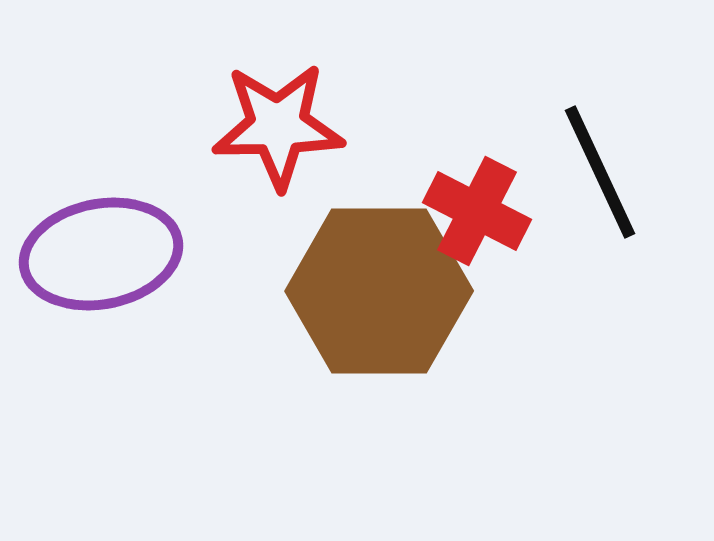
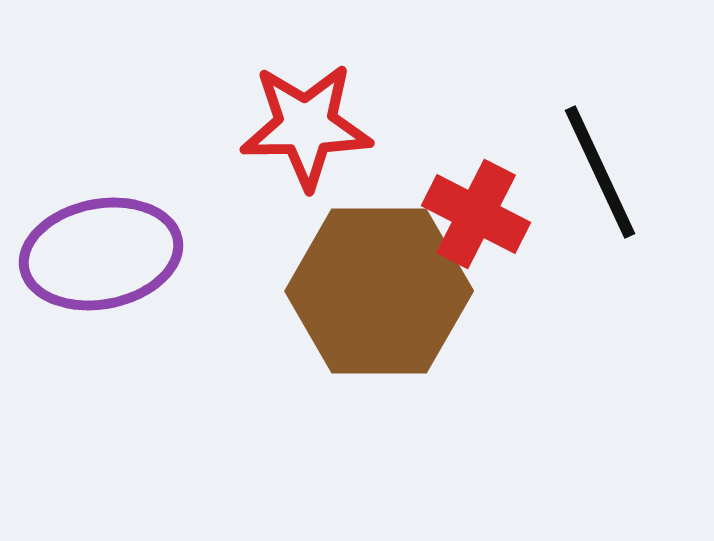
red star: moved 28 px right
red cross: moved 1 px left, 3 px down
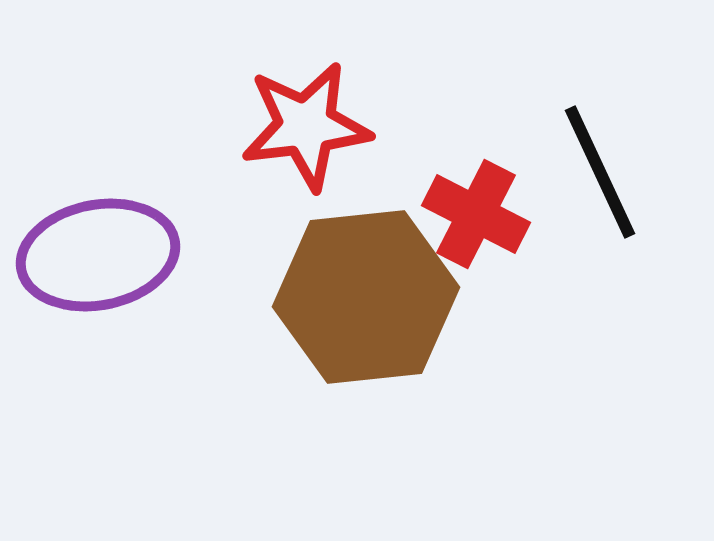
red star: rotated 6 degrees counterclockwise
purple ellipse: moved 3 px left, 1 px down
brown hexagon: moved 13 px left, 6 px down; rotated 6 degrees counterclockwise
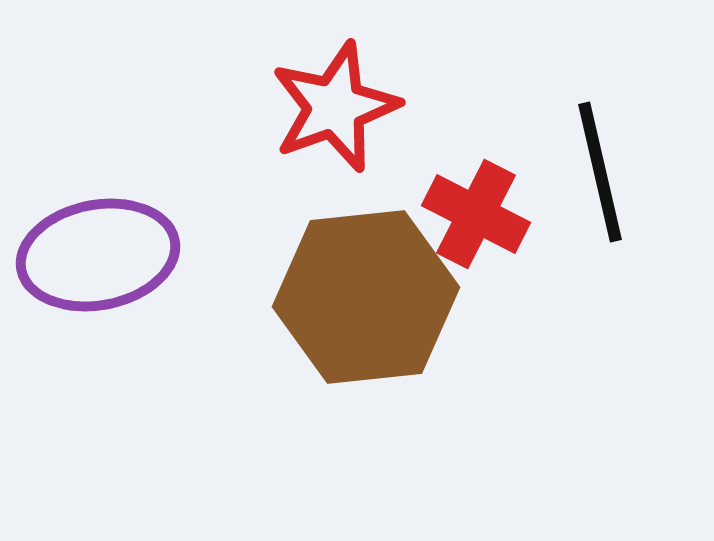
red star: moved 29 px right, 19 px up; rotated 13 degrees counterclockwise
black line: rotated 12 degrees clockwise
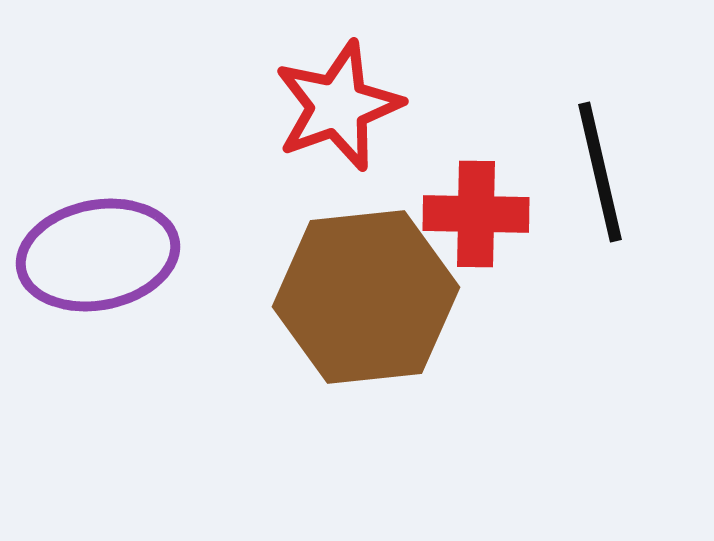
red star: moved 3 px right, 1 px up
red cross: rotated 26 degrees counterclockwise
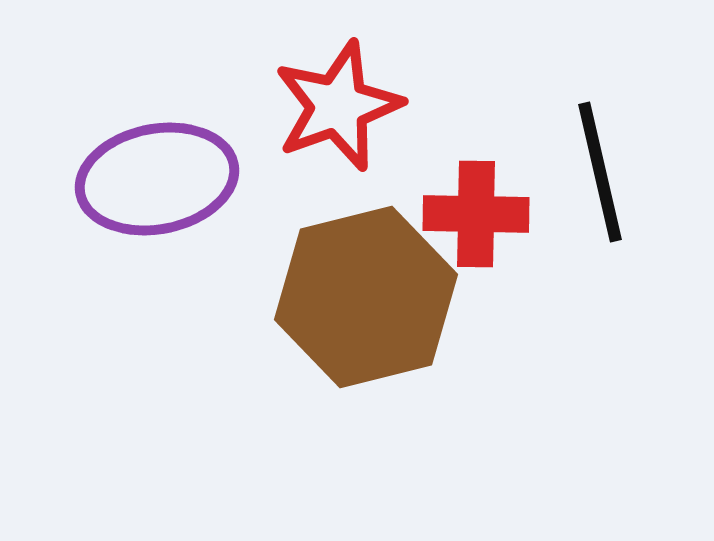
purple ellipse: moved 59 px right, 76 px up
brown hexagon: rotated 8 degrees counterclockwise
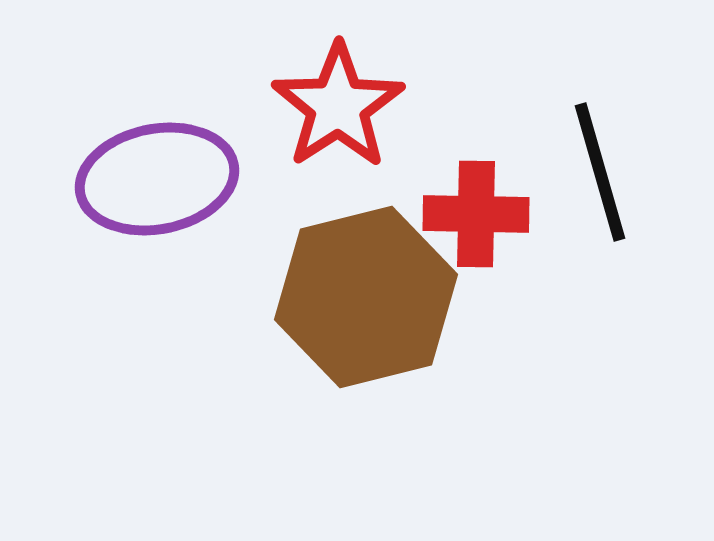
red star: rotated 13 degrees counterclockwise
black line: rotated 3 degrees counterclockwise
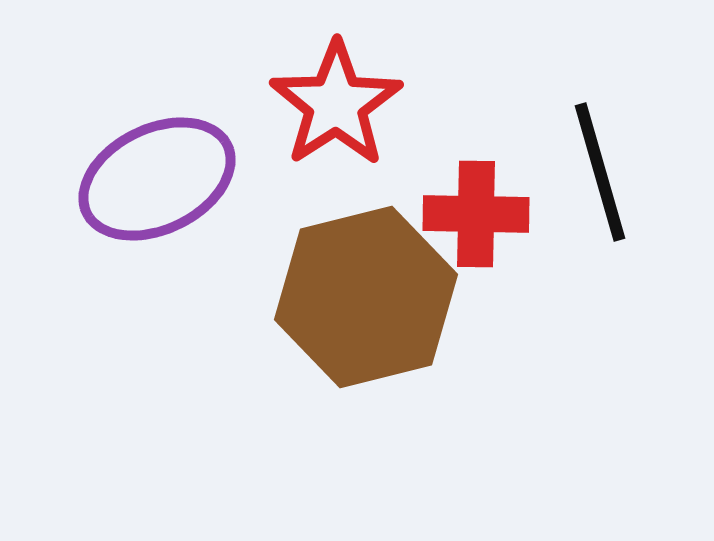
red star: moved 2 px left, 2 px up
purple ellipse: rotated 15 degrees counterclockwise
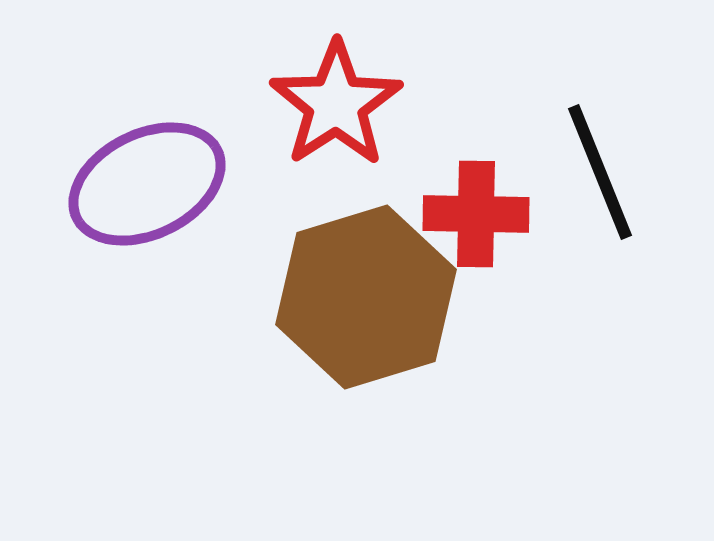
black line: rotated 6 degrees counterclockwise
purple ellipse: moved 10 px left, 5 px down
brown hexagon: rotated 3 degrees counterclockwise
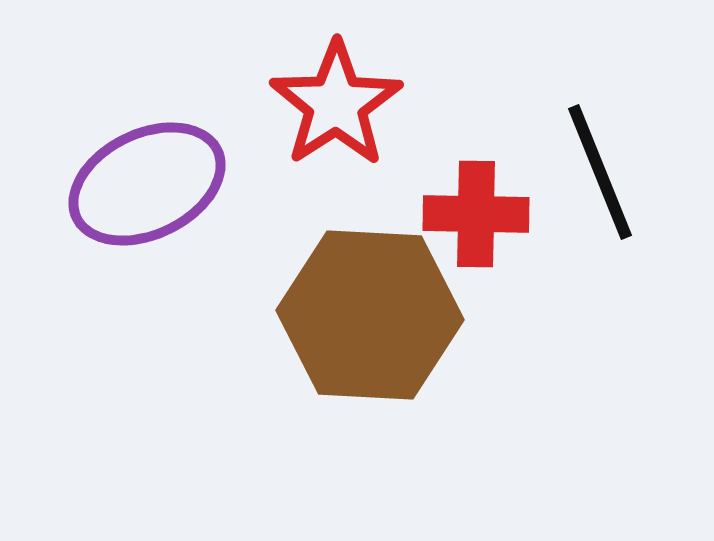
brown hexagon: moved 4 px right, 18 px down; rotated 20 degrees clockwise
